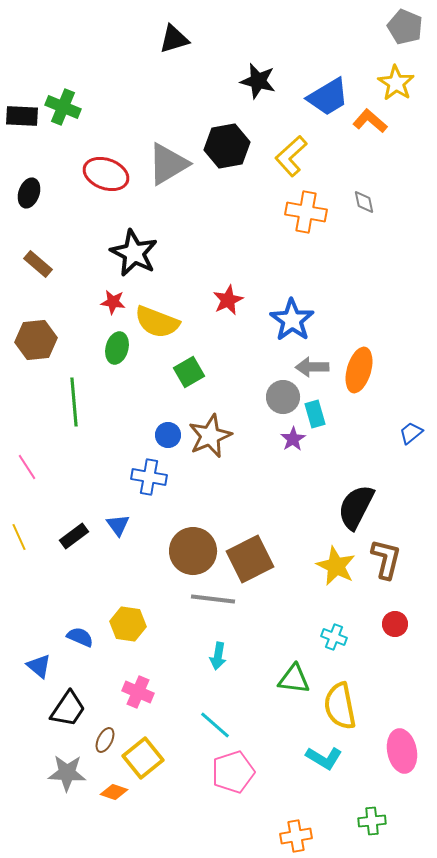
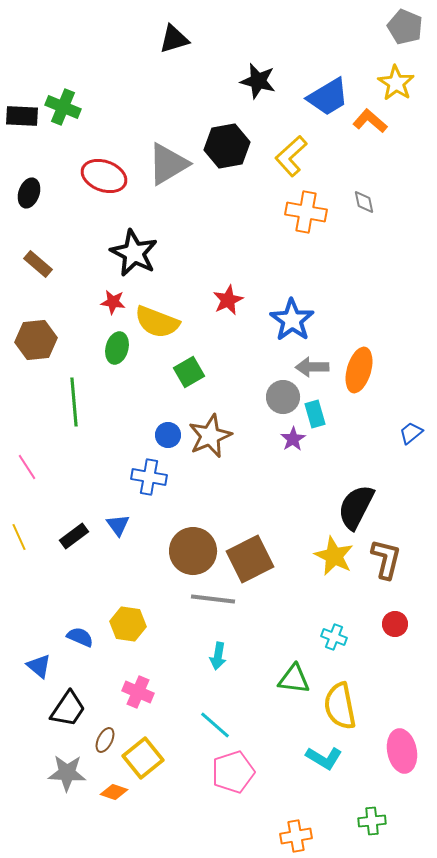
red ellipse at (106, 174): moved 2 px left, 2 px down
yellow star at (336, 566): moved 2 px left, 10 px up
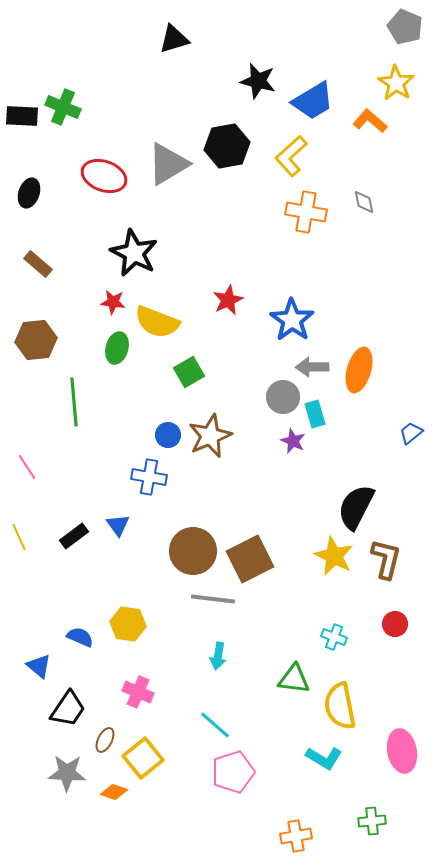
blue trapezoid at (328, 97): moved 15 px left, 4 px down
purple star at (293, 439): moved 2 px down; rotated 15 degrees counterclockwise
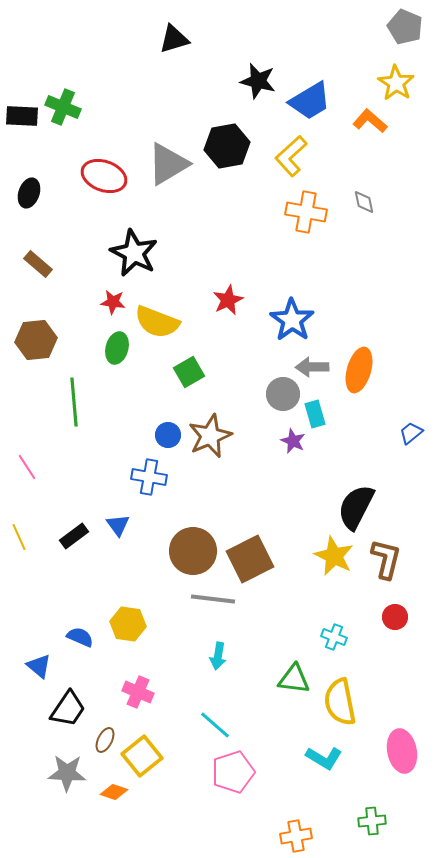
blue trapezoid at (313, 101): moved 3 px left
gray circle at (283, 397): moved 3 px up
red circle at (395, 624): moved 7 px up
yellow semicircle at (340, 706): moved 4 px up
yellow square at (143, 758): moved 1 px left, 2 px up
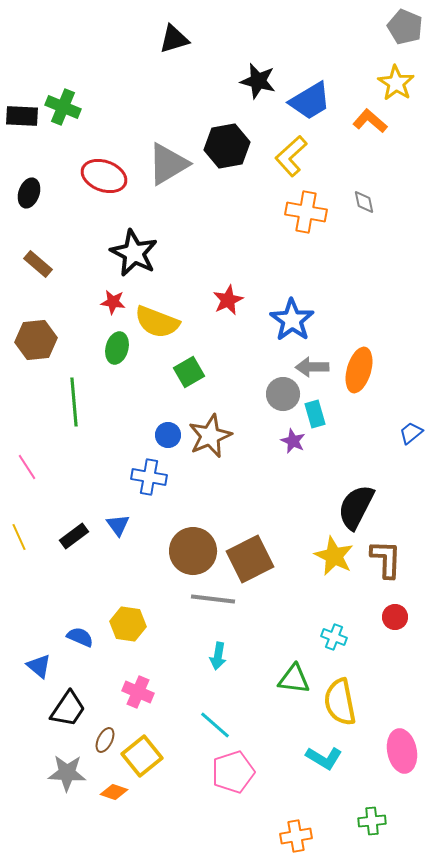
brown L-shape at (386, 559): rotated 12 degrees counterclockwise
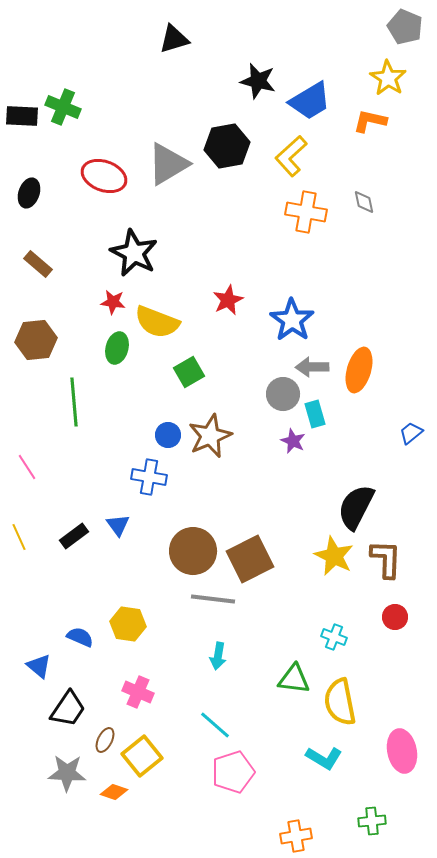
yellow star at (396, 83): moved 8 px left, 5 px up
orange L-shape at (370, 121): rotated 28 degrees counterclockwise
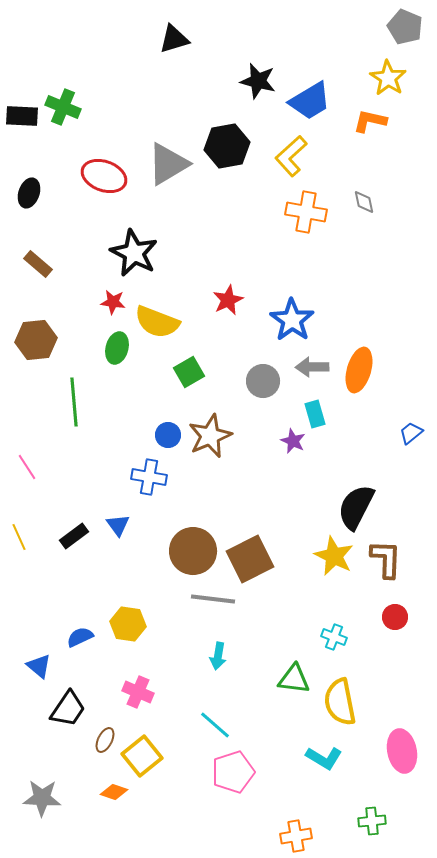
gray circle at (283, 394): moved 20 px left, 13 px up
blue semicircle at (80, 637): rotated 48 degrees counterclockwise
gray star at (67, 773): moved 25 px left, 25 px down
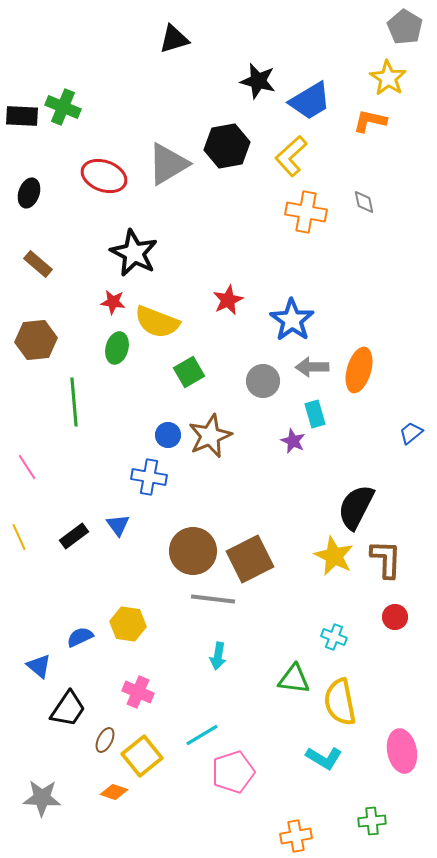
gray pentagon at (405, 27): rotated 8 degrees clockwise
cyan line at (215, 725): moved 13 px left, 10 px down; rotated 72 degrees counterclockwise
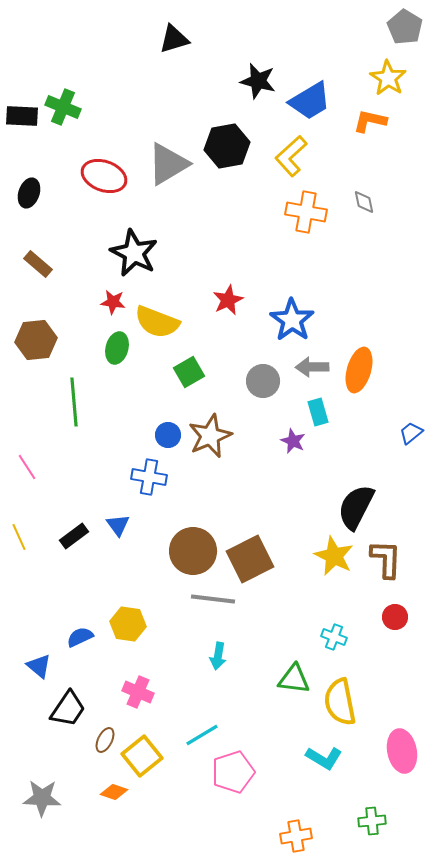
cyan rectangle at (315, 414): moved 3 px right, 2 px up
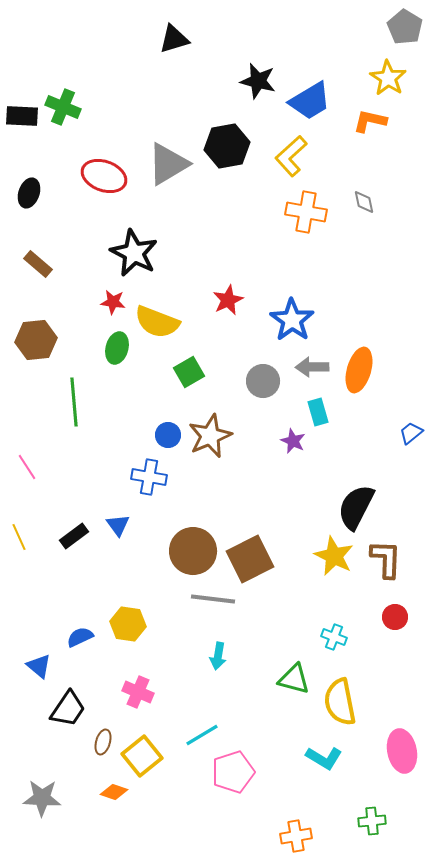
green triangle at (294, 679): rotated 8 degrees clockwise
brown ellipse at (105, 740): moved 2 px left, 2 px down; rotated 10 degrees counterclockwise
